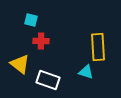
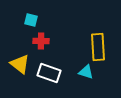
white rectangle: moved 1 px right, 7 px up
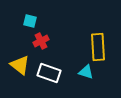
cyan square: moved 1 px left, 1 px down
red cross: rotated 28 degrees counterclockwise
yellow triangle: moved 1 px down
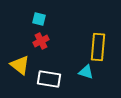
cyan square: moved 9 px right, 2 px up
yellow rectangle: rotated 8 degrees clockwise
white rectangle: moved 6 px down; rotated 10 degrees counterclockwise
